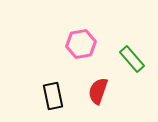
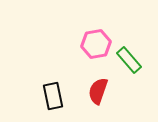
pink hexagon: moved 15 px right
green rectangle: moved 3 px left, 1 px down
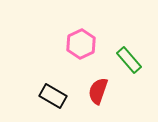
pink hexagon: moved 15 px left; rotated 16 degrees counterclockwise
black rectangle: rotated 48 degrees counterclockwise
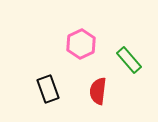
red semicircle: rotated 12 degrees counterclockwise
black rectangle: moved 5 px left, 7 px up; rotated 40 degrees clockwise
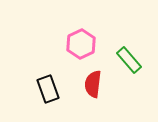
red semicircle: moved 5 px left, 7 px up
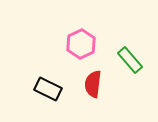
green rectangle: moved 1 px right
black rectangle: rotated 44 degrees counterclockwise
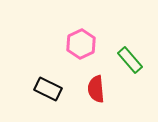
red semicircle: moved 3 px right, 5 px down; rotated 12 degrees counterclockwise
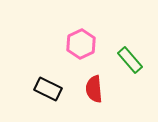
red semicircle: moved 2 px left
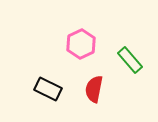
red semicircle: rotated 16 degrees clockwise
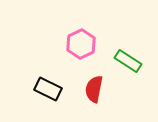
green rectangle: moved 2 px left, 1 px down; rotated 16 degrees counterclockwise
